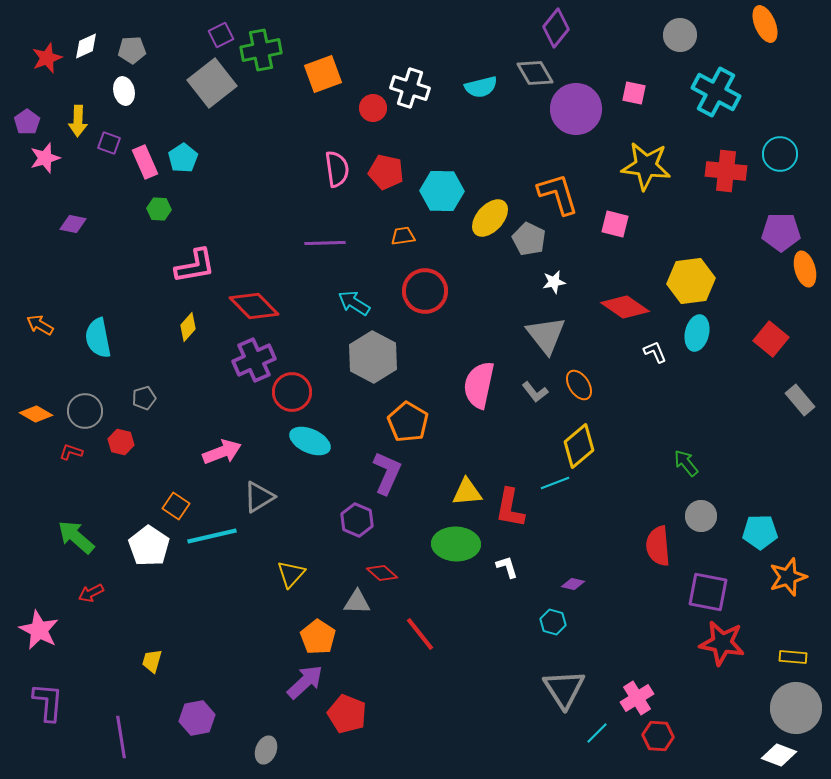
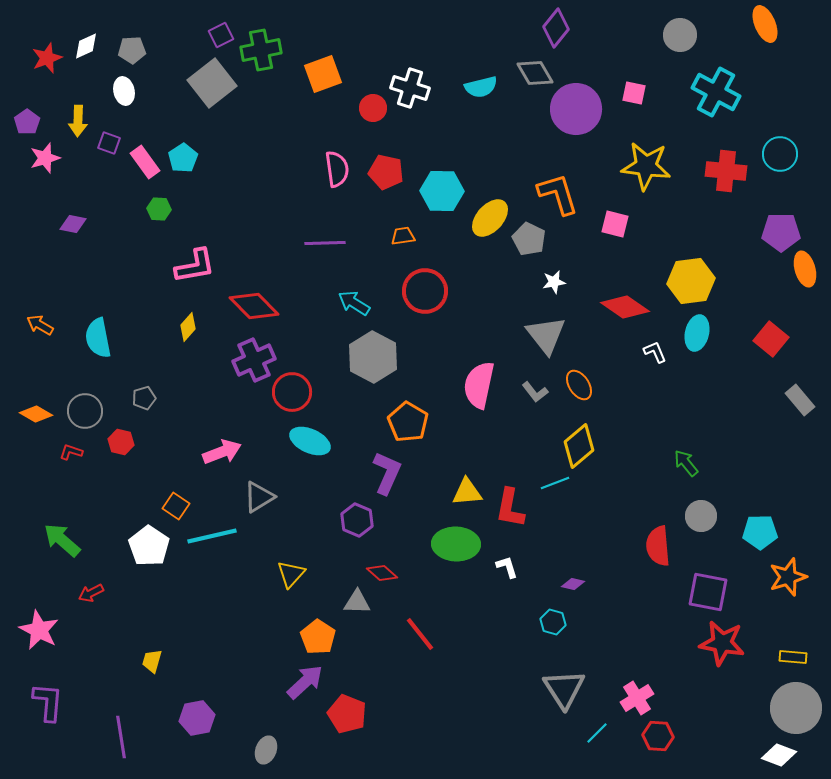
pink rectangle at (145, 162): rotated 12 degrees counterclockwise
green arrow at (76, 537): moved 14 px left, 3 px down
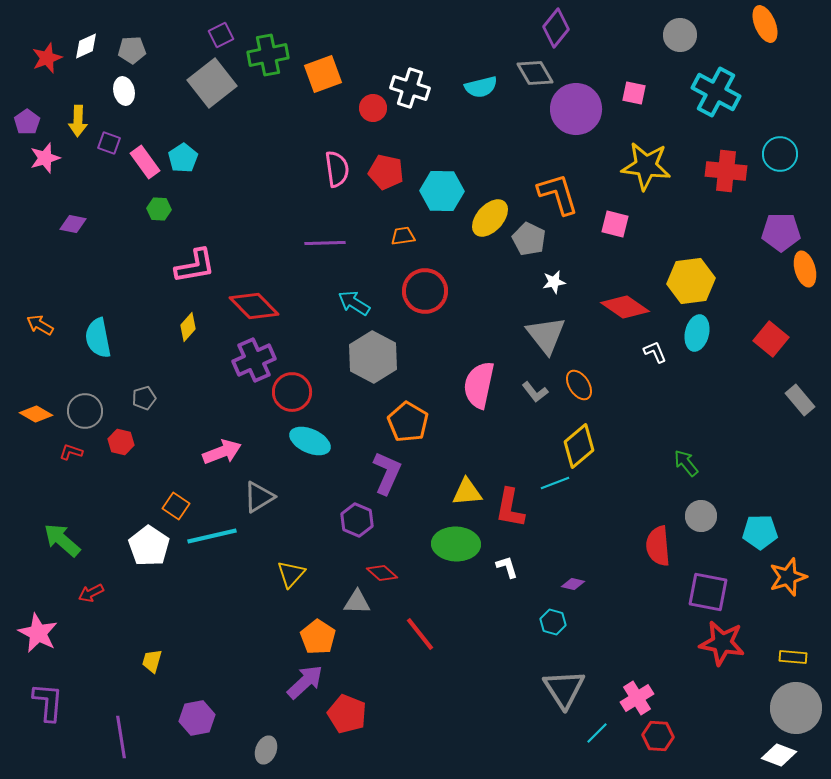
green cross at (261, 50): moved 7 px right, 5 px down
pink star at (39, 630): moved 1 px left, 3 px down
